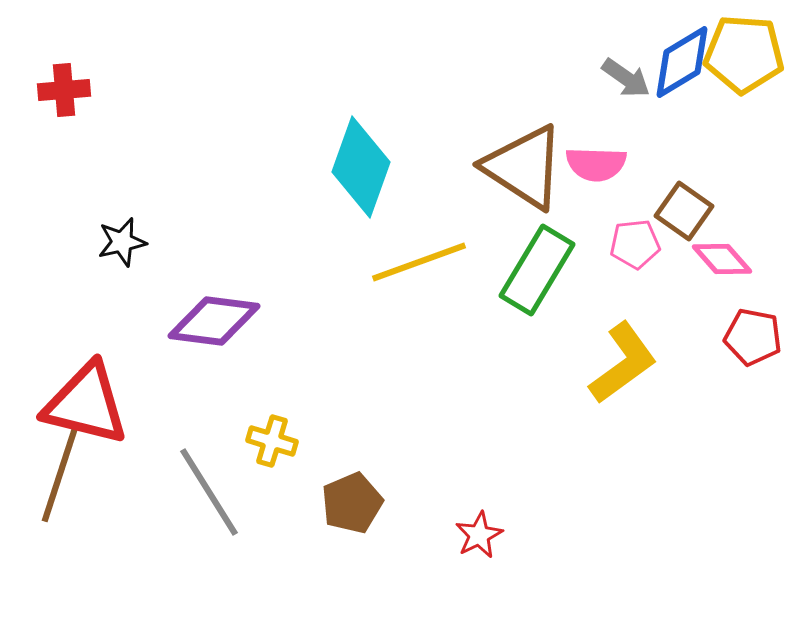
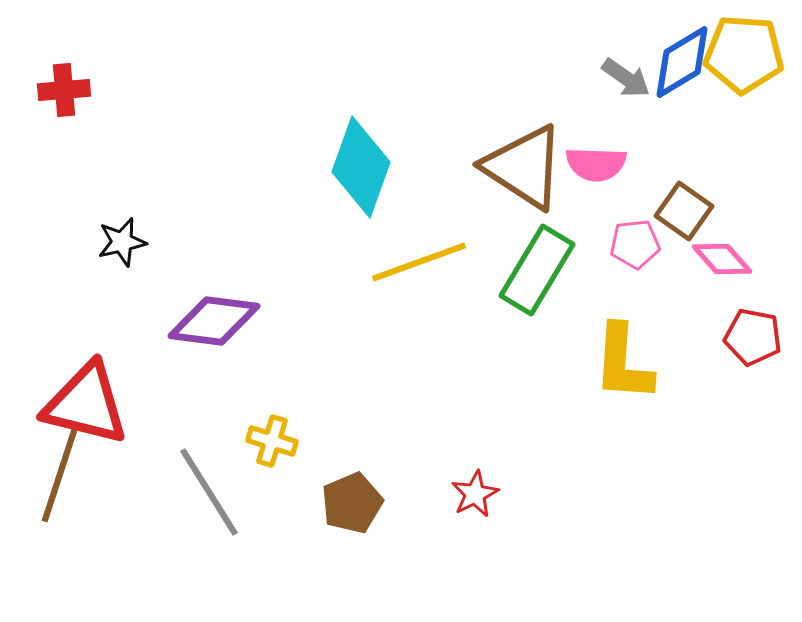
yellow L-shape: rotated 130 degrees clockwise
red star: moved 4 px left, 41 px up
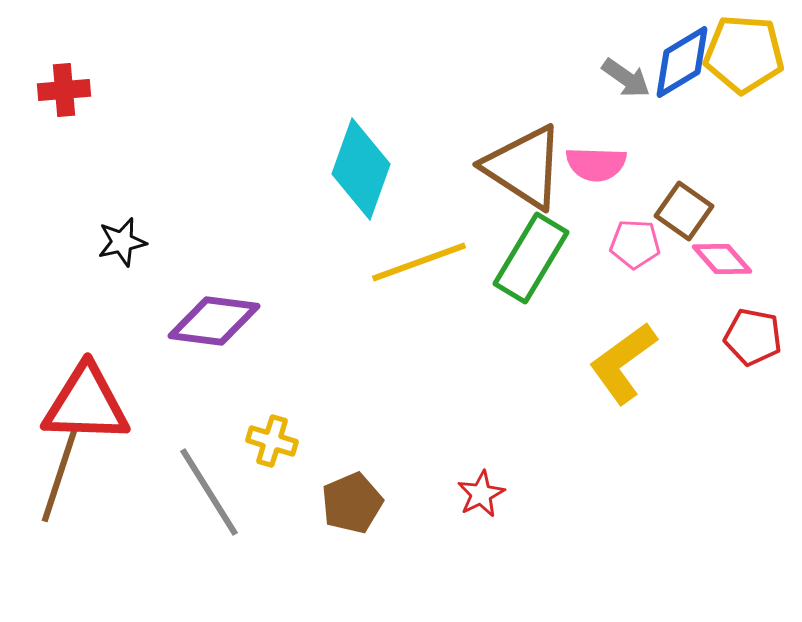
cyan diamond: moved 2 px down
pink pentagon: rotated 9 degrees clockwise
green rectangle: moved 6 px left, 12 px up
yellow L-shape: rotated 50 degrees clockwise
red triangle: rotated 12 degrees counterclockwise
red star: moved 6 px right
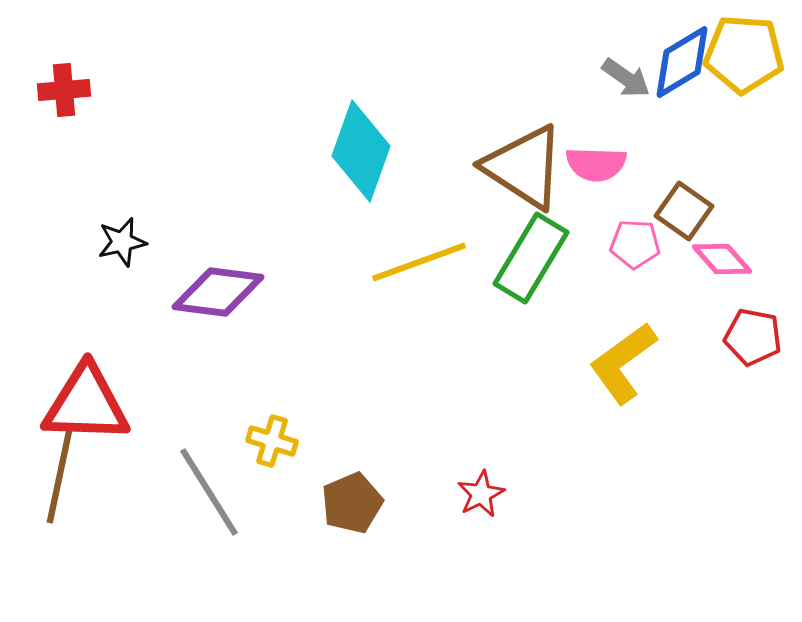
cyan diamond: moved 18 px up
purple diamond: moved 4 px right, 29 px up
brown line: rotated 6 degrees counterclockwise
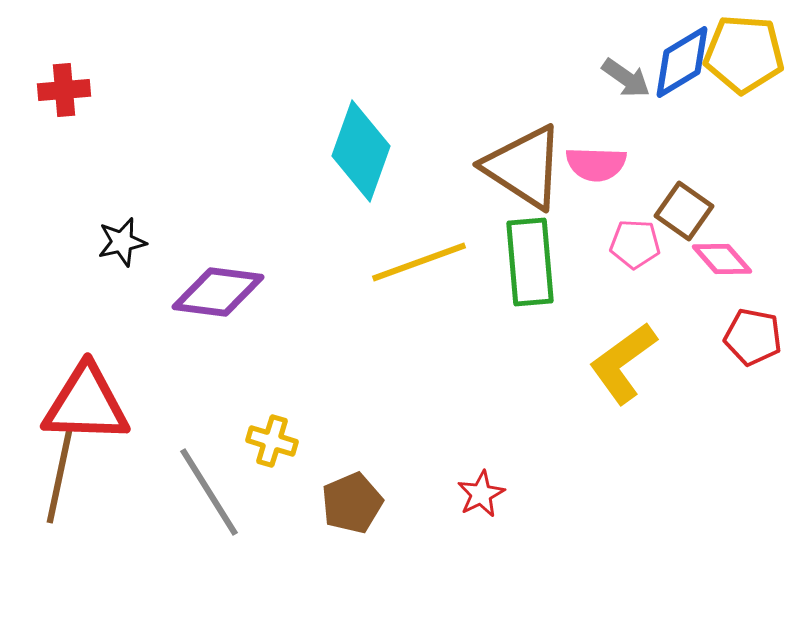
green rectangle: moved 1 px left, 4 px down; rotated 36 degrees counterclockwise
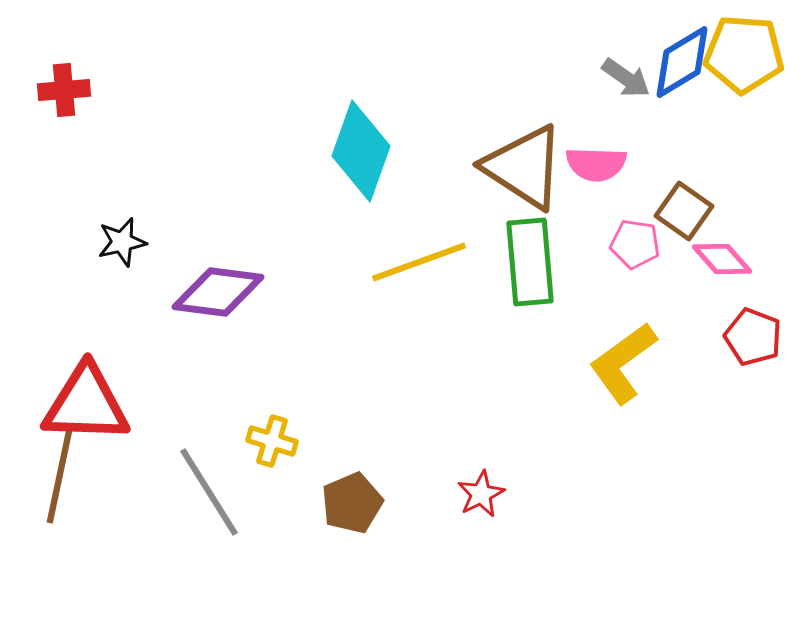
pink pentagon: rotated 6 degrees clockwise
red pentagon: rotated 10 degrees clockwise
